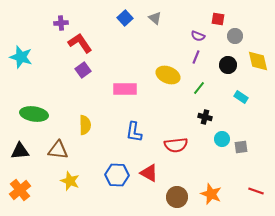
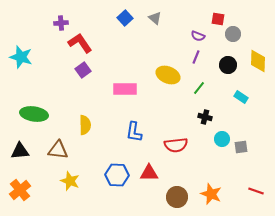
gray circle: moved 2 px left, 2 px up
yellow diamond: rotated 15 degrees clockwise
red triangle: rotated 30 degrees counterclockwise
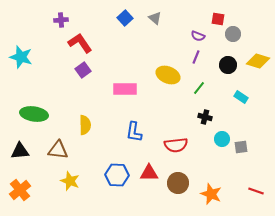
purple cross: moved 3 px up
yellow diamond: rotated 75 degrees counterclockwise
brown circle: moved 1 px right, 14 px up
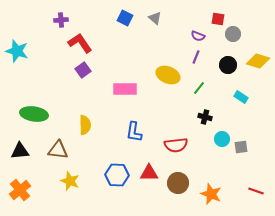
blue square: rotated 21 degrees counterclockwise
cyan star: moved 4 px left, 6 px up
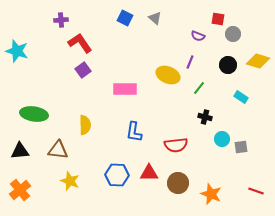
purple line: moved 6 px left, 5 px down
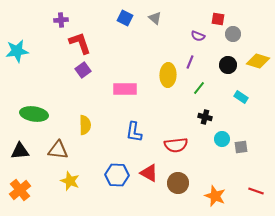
red L-shape: rotated 15 degrees clockwise
cyan star: rotated 25 degrees counterclockwise
yellow ellipse: rotated 70 degrees clockwise
red triangle: rotated 30 degrees clockwise
orange star: moved 4 px right, 2 px down
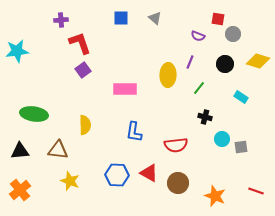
blue square: moved 4 px left; rotated 28 degrees counterclockwise
black circle: moved 3 px left, 1 px up
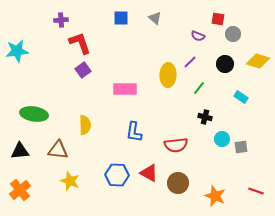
purple line: rotated 24 degrees clockwise
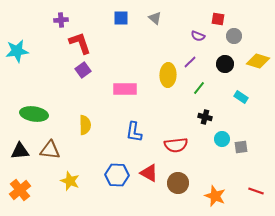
gray circle: moved 1 px right, 2 px down
brown triangle: moved 8 px left
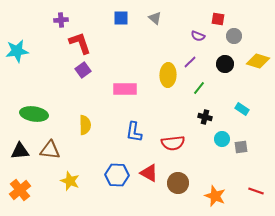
cyan rectangle: moved 1 px right, 12 px down
red semicircle: moved 3 px left, 2 px up
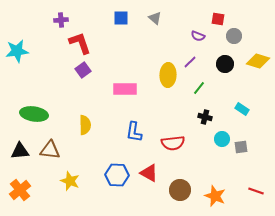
brown circle: moved 2 px right, 7 px down
